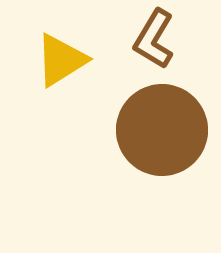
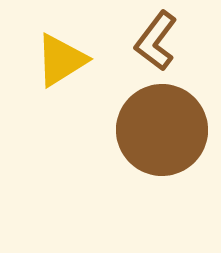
brown L-shape: moved 2 px right, 2 px down; rotated 6 degrees clockwise
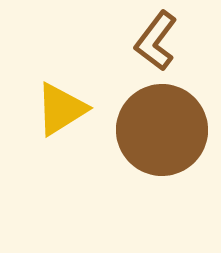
yellow triangle: moved 49 px down
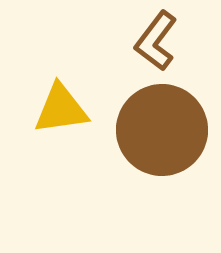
yellow triangle: rotated 24 degrees clockwise
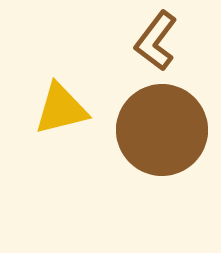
yellow triangle: rotated 6 degrees counterclockwise
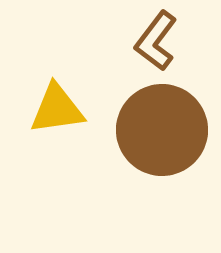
yellow triangle: moved 4 px left; rotated 6 degrees clockwise
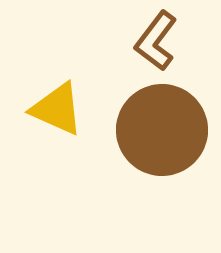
yellow triangle: rotated 32 degrees clockwise
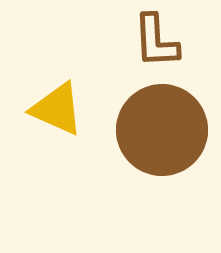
brown L-shape: rotated 40 degrees counterclockwise
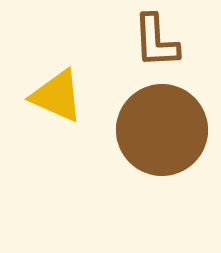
yellow triangle: moved 13 px up
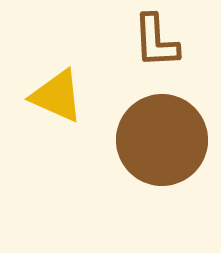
brown circle: moved 10 px down
